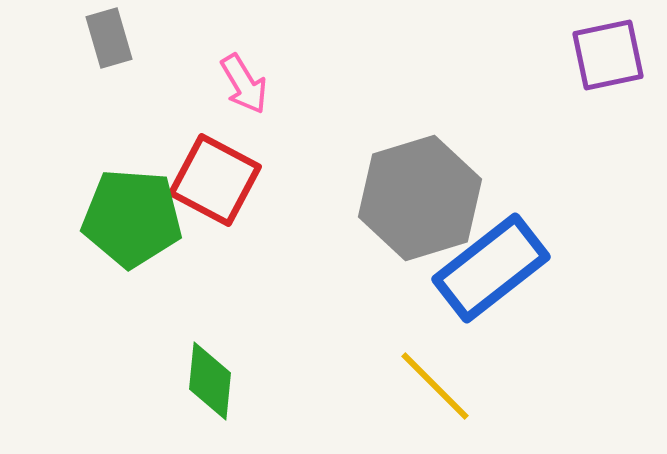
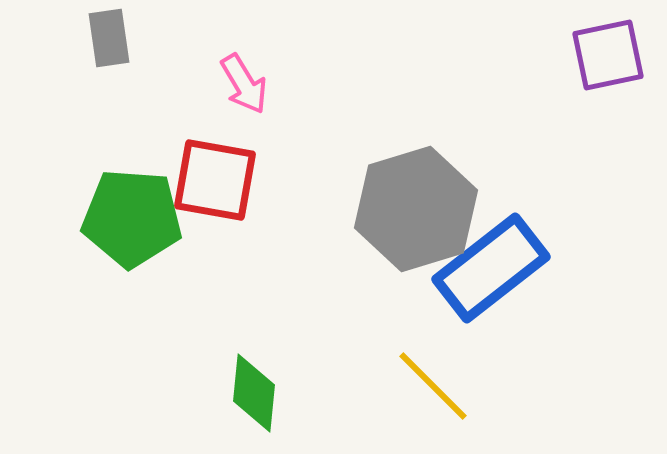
gray rectangle: rotated 8 degrees clockwise
red square: rotated 18 degrees counterclockwise
gray hexagon: moved 4 px left, 11 px down
green diamond: moved 44 px right, 12 px down
yellow line: moved 2 px left
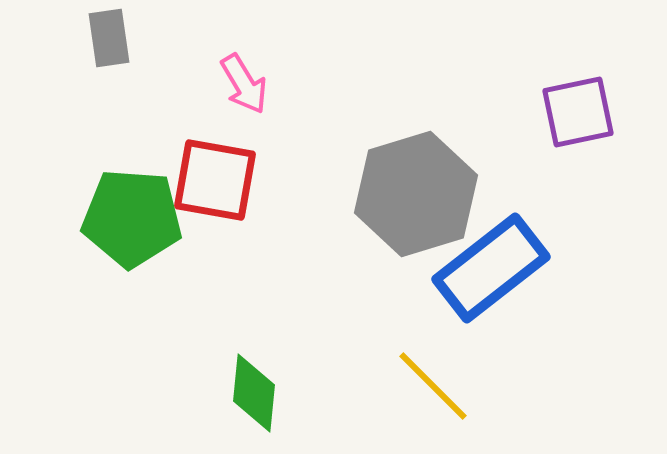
purple square: moved 30 px left, 57 px down
gray hexagon: moved 15 px up
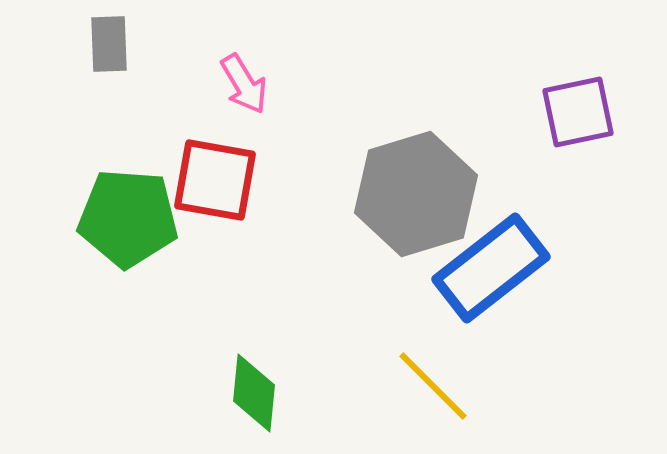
gray rectangle: moved 6 px down; rotated 6 degrees clockwise
green pentagon: moved 4 px left
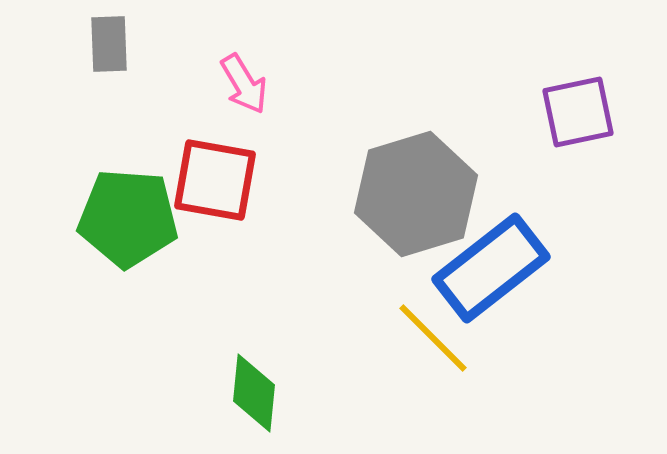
yellow line: moved 48 px up
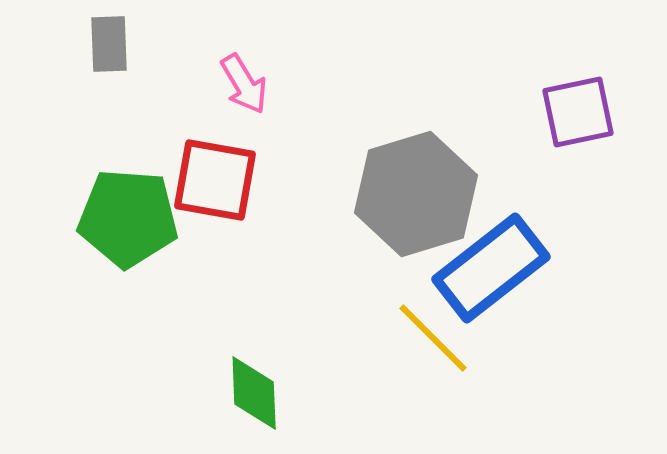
green diamond: rotated 8 degrees counterclockwise
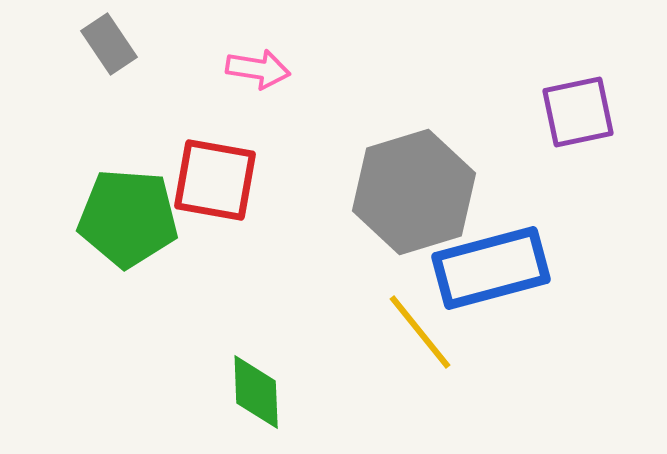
gray rectangle: rotated 32 degrees counterclockwise
pink arrow: moved 14 px right, 15 px up; rotated 50 degrees counterclockwise
gray hexagon: moved 2 px left, 2 px up
blue rectangle: rotated 23 degrees clockwise
yellow line: moved 13 px left, 6 px up; rotated 6 degrees clockwise
green diamond: moved 2 px right, 1 px up
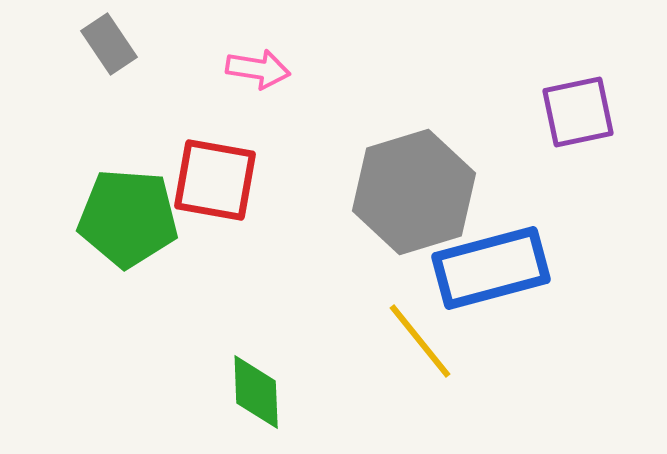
yellow line: moved 9 px down
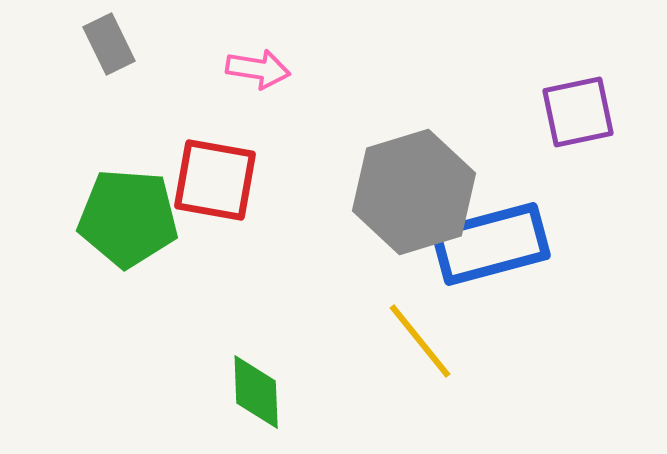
gray rectangle: rotated 8 degrees clockwise
blue rectangle: moved 24 px up
